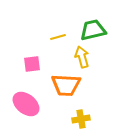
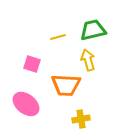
yellow arrow: moved 6 px right, 3 px down
pink square: rotated 24 degrees clockwise
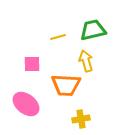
yellow arrow: moved 2 px left, 1 px down
pink square: rotated 18 degrees counterclockwise
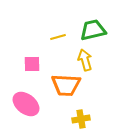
yellow arrow: moved 1 px left, 1 px up
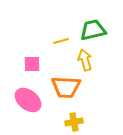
yellow line: moved 3 px right, 4 px down
orange trapezoid: moved 2 px down
pink ellipse: moved 2 px right, 4 px up
yellow cross: moved 7 px left, 3 px down
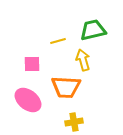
yellow line: moved 3 px left
yellow arrow: moved 2 px left
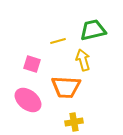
pink square: rotated 18 degrees clockwise
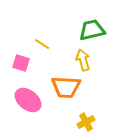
green trapezoid: moved 1 px left
yellow line: moved 16 px left, 3 px down; rotated 49 degrees clockwise
pink square: moved 11 px left, 1 px up
yellow cross: moved 12 px right; rotated 18 degrees counterclockwise
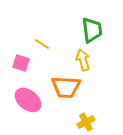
green trapezoid: rotated 96 degrees clockwise
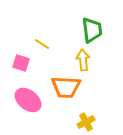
yellow arrow: rotated 10 degrees clockwise
